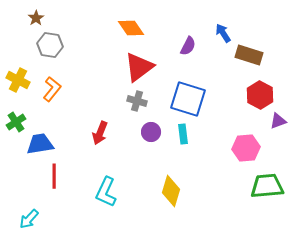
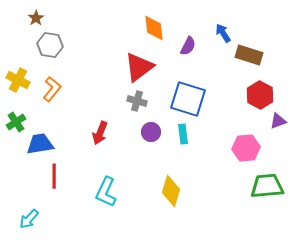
orange diamond: moved 23 px right; rotated 28 degrees clockwise
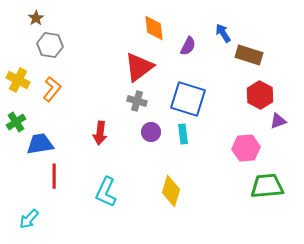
red arrow: rotated 15 degrees counterclockwise
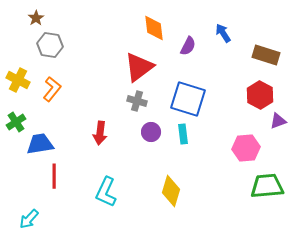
brown rectangle: moved 17 px right
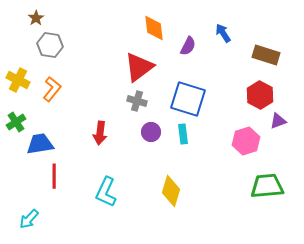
pink hexagon: moved 7 px up; rotated 12 degrees counterclockwise
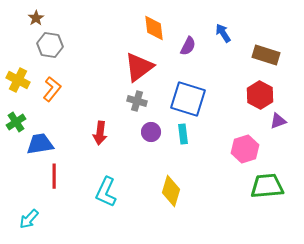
pink hexagon: moved 1 px left, 8 px down
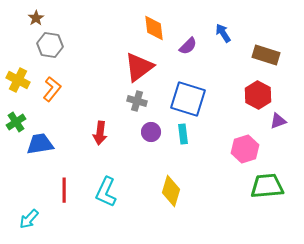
purple semicircle: rotated 18 degrees clockwise
red hexagon: moved 2 px left
red line: moved 10 px right, 14 px down
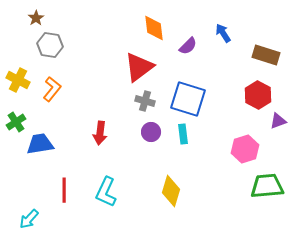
gray cross: moved 8 px right
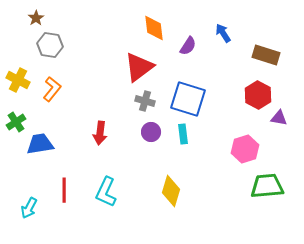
purple semicircle: rotated 12 degrees counterclockwise
purple triangle: moved 1 px right, 3 px up; rotated 30 degrees clockwise
cyan arrow: moved 11 px up; rotated 15 degrees counterclockwise
